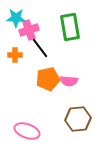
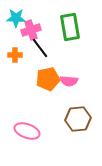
pink cross: moved 2 px right
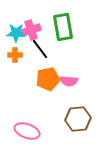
cyan star: moved 15 px down
green rectangle: moved 7 px left
black line: moved 1 px down
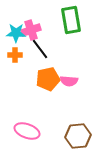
green rectangle: moved 8 px right, 7 px up
brown hexagon: moved 17 px down
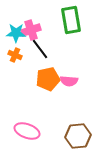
orange cross: rotated 24 degrees clockwise
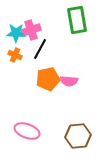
green rectangle: moved 6 px right
black line: rotated 65 degrees clockwise
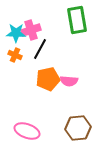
brown hexagon: moved 8 px up
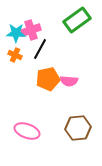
green rectangle: rotated 64 degrees clockwise
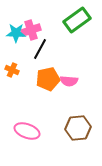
orange cross: moved 3 px left, 15 px down
